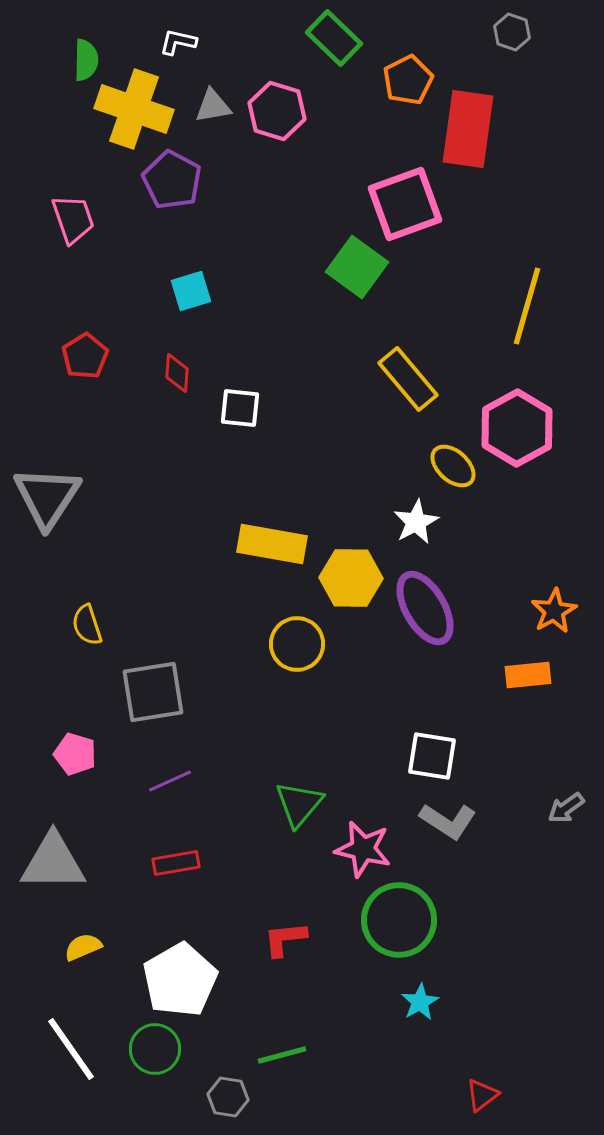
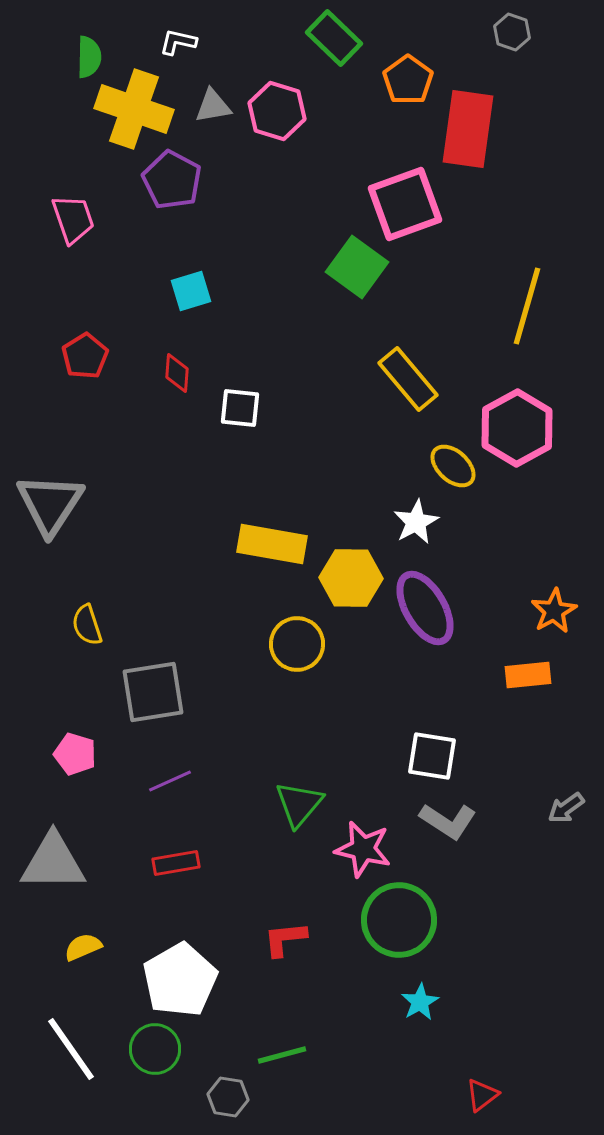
green semicircle at (86, 60): moved 3 px right, 3 px up
orange pentagon at (408, 80): rotated 9 degrees counterclockwise
gray triangle at (47, 497): moved 3 px right, 7 px down
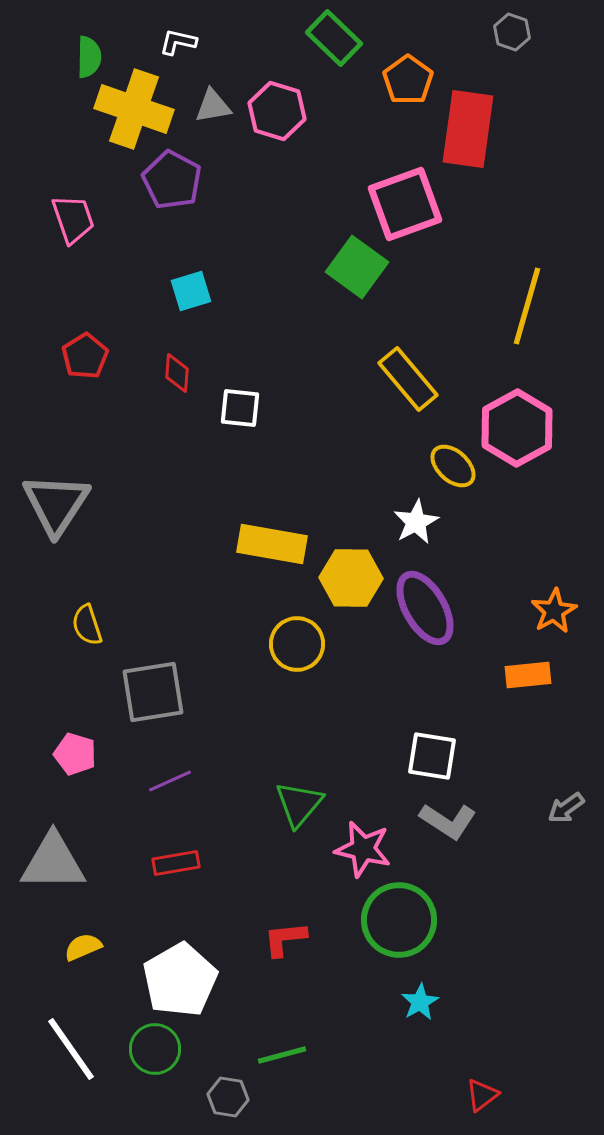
gray triangle at (50, 504): moved 6 px right
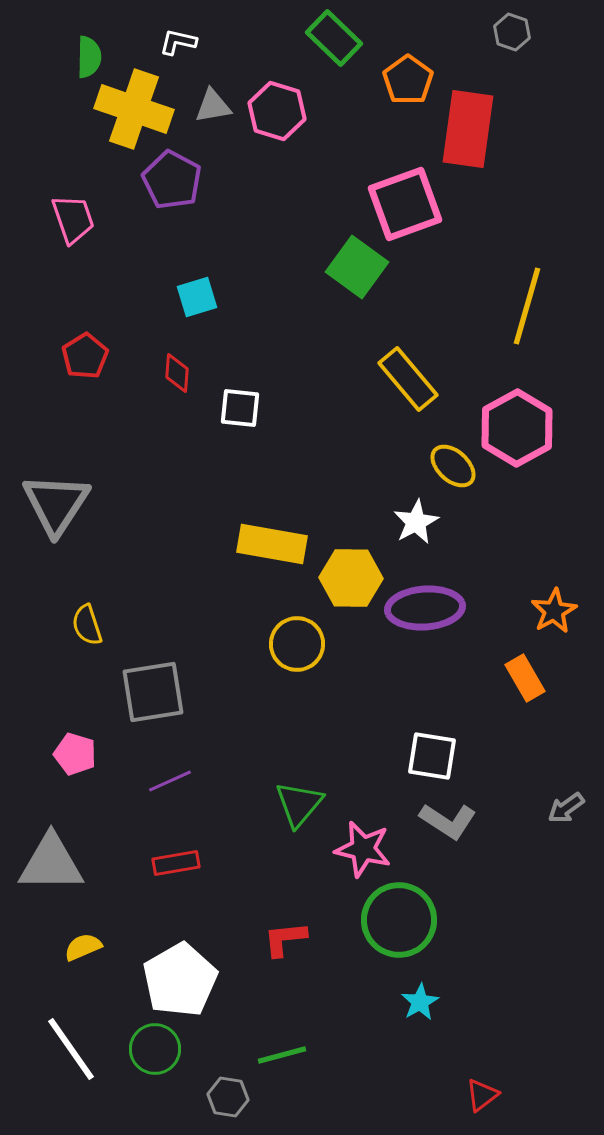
cyan square at (191, 291): moved 6 px right, 6 px down
purple ellipse at (425, 608): rotated 64 degrees counterclockwise
orange rectangle at (528, 675): moved 3 px left, 3 px down; rotated 66 degrees clockwise
gray triangle at (53, 862): moved 2 px left, 1 px down
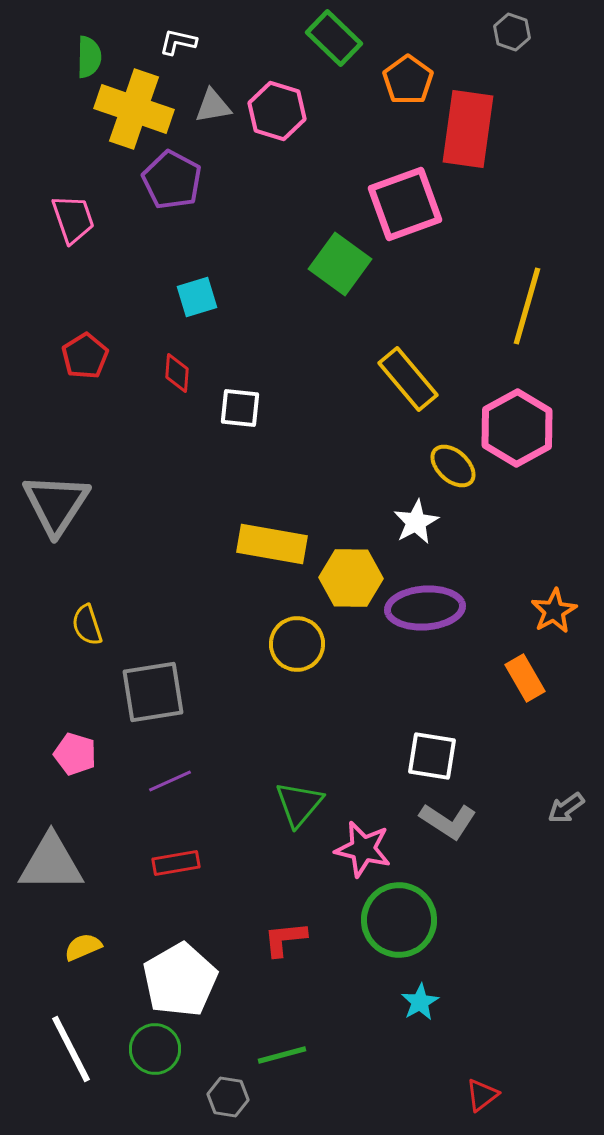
green square at (357, 267): moved 17 px left, 3 px up
white line at (71, 1049): rotated 8 degrees clockwise
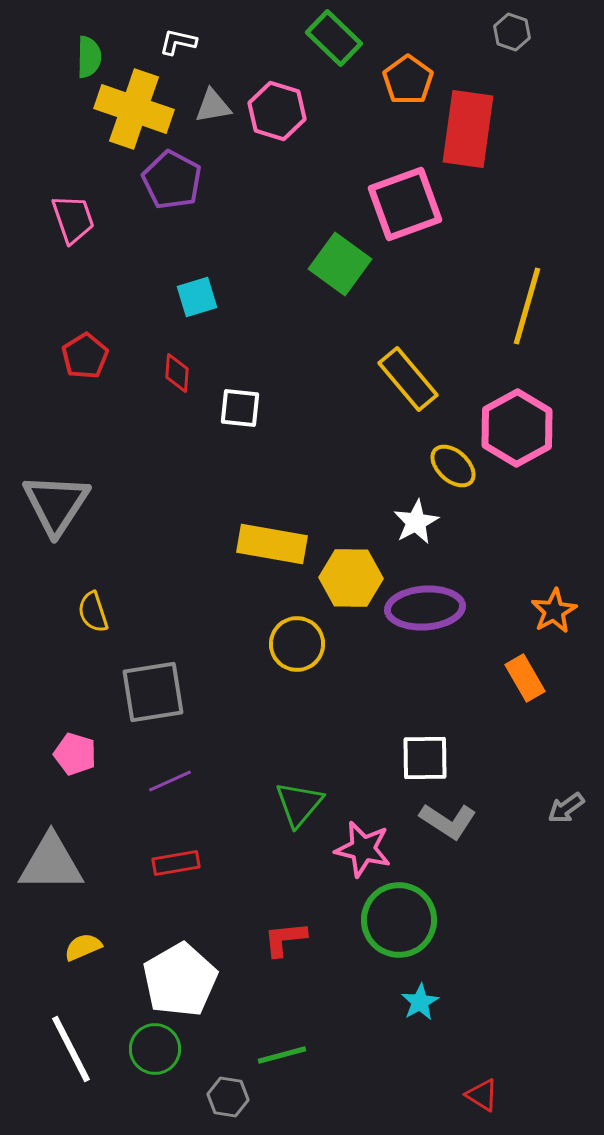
yellow semicircle at (87, 625): moved 6 px right, 13 px up
white square at (432, 756): moved 7 px left, 2 px down; rotated 10 degrees counterclockwise
red triangle at (482, 1095): rotated 51 degrees counterclockwise
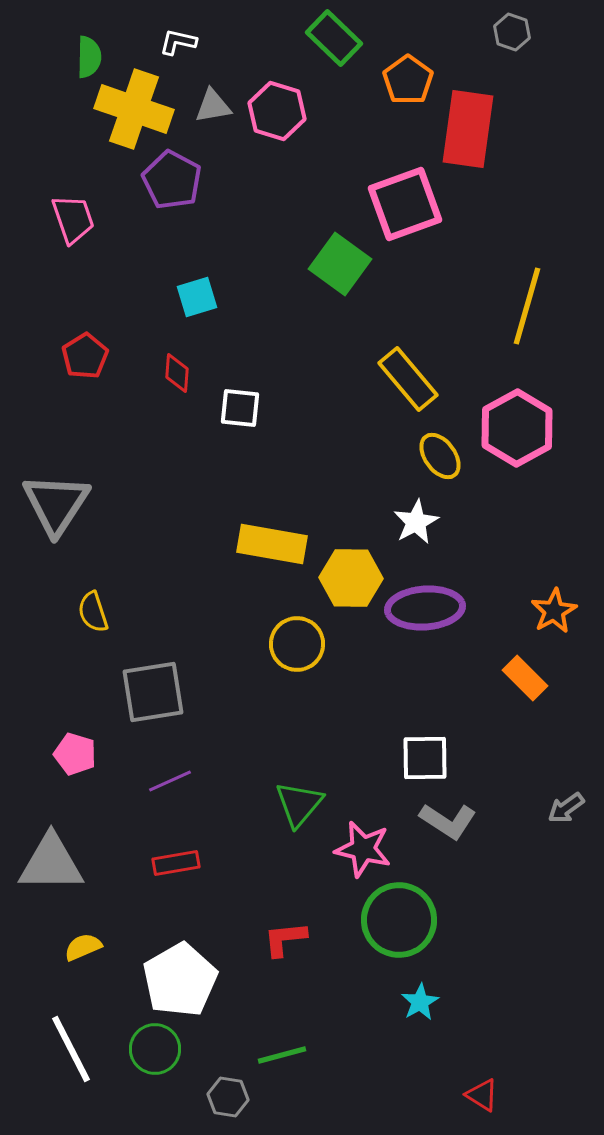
yellow ellipse at (453, 466): moved 13 px left, 10 px up; rotated 12 degrees clockwise
orange rectangle at (525, 678): rotated 15 degrees counterclockwise
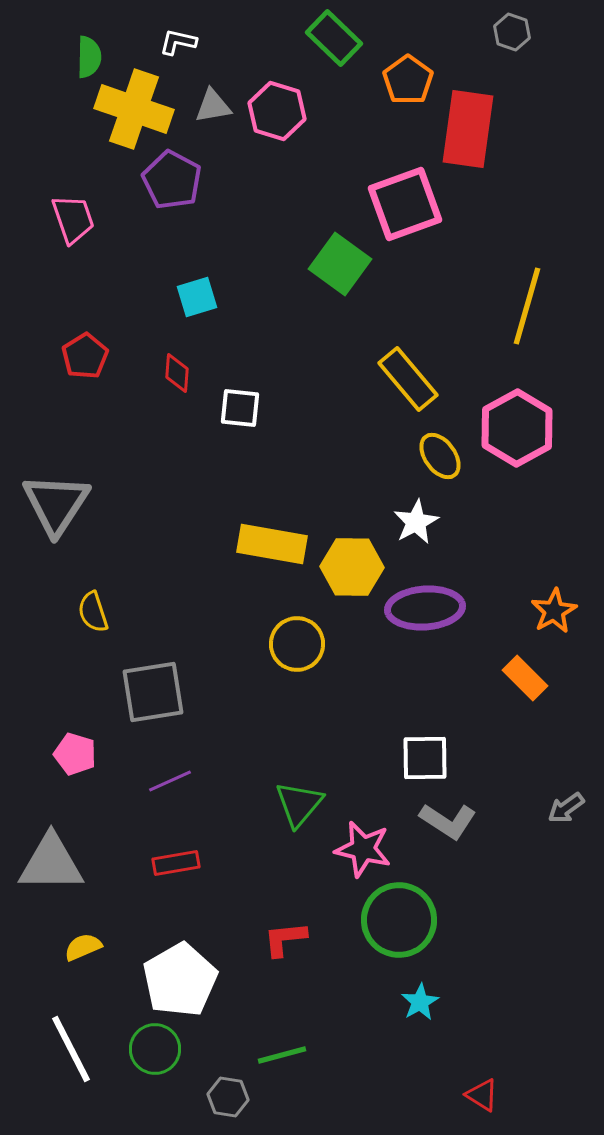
yellow hexagon at (351, 578): moved 1 px right, 11 px up
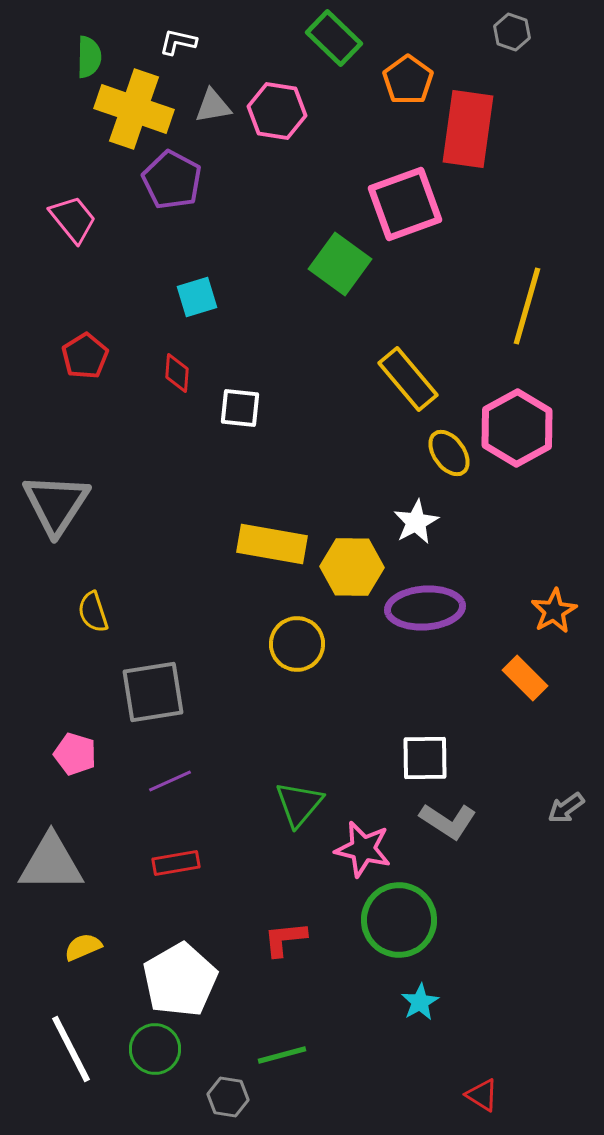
pink hexagon at (277, 111): rotated 8 degrees counterclockwise
pink trapezoid at (73, 219): rotated 20 degrees counterclockwise
yellow ellipse at (440, 456): moved 9 px right, 3 px up
